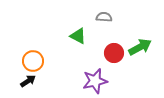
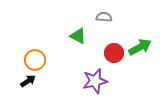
orange circle: moved 2 px right, 1 px up
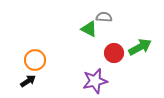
green triangle: moved 11 px right, 7 px up
